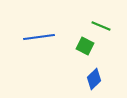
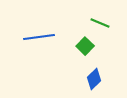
green line: moved 1 px left, 3 px up
green square: rotated 18 degrees clockwise
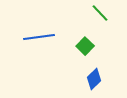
green line: moved 10 px up; rotated 24 degrees clockwise
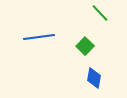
blue diamond: moved 1 px up; rotated 35 degrees counterclockwise
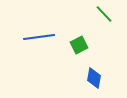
green line: moved 4 px right, 1 px down
green square: moved 6 px left, 1 px up; rotated 18 degrees clockwise
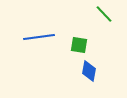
green square: rotated 36 degrees clockwise
blue diamond: moved 5 px left, 7 px up
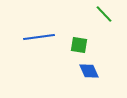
blue diamond: rotated 35 degrees counterclockwise
